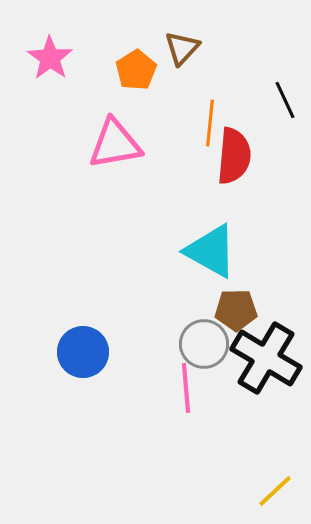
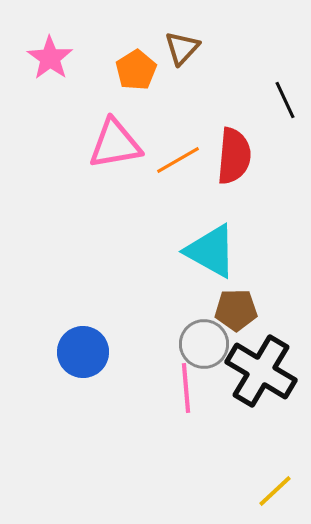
orange line: moved 32 px left, 37 px down; rotated 54 degrees clockwise
black cross: moved 5 px left, 13 px down
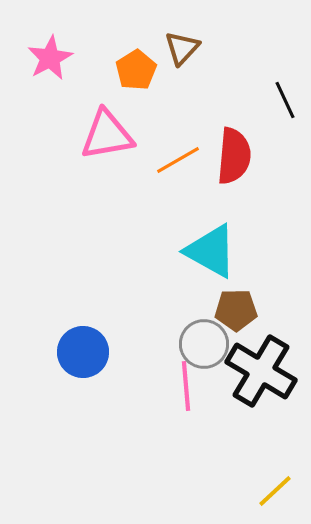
pink star: rotated 9 degrees clockwise
pink triangle: moved 8 px left, 9 px up
pink line: moved 2 px up
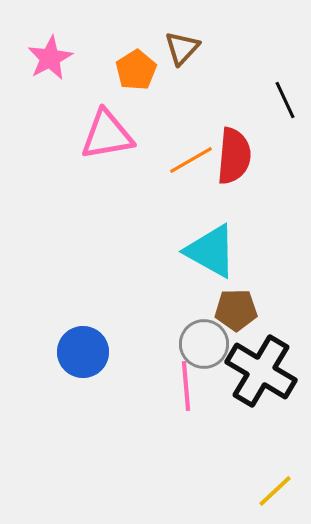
orange line: moved 13 px right
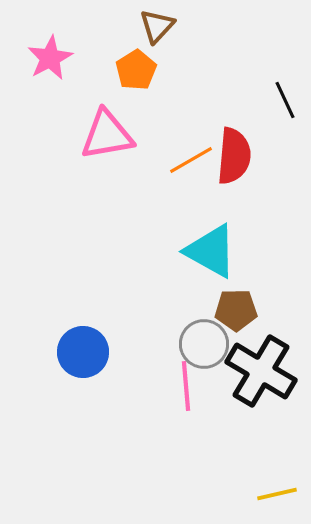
brown triangle: moved 25 px left, 22 px up
yellow line: moved 2 px right, 3 px down; rotated 30 degrees clockwise
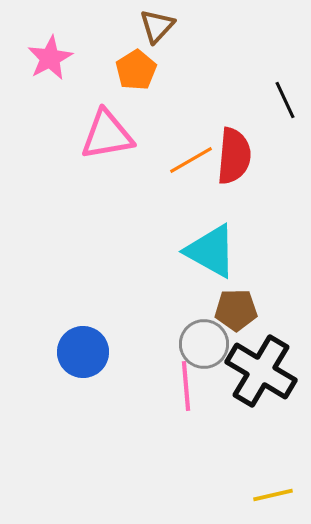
yellow line: moved 4 px left, 1 px down
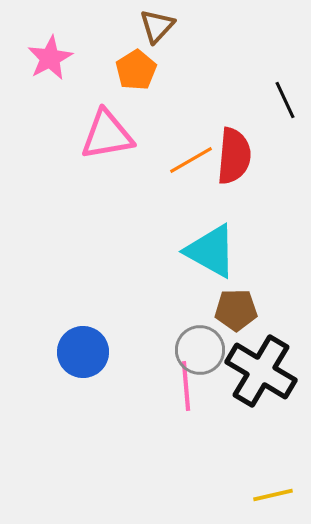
gray circle: moved 4 px left, 6 px down
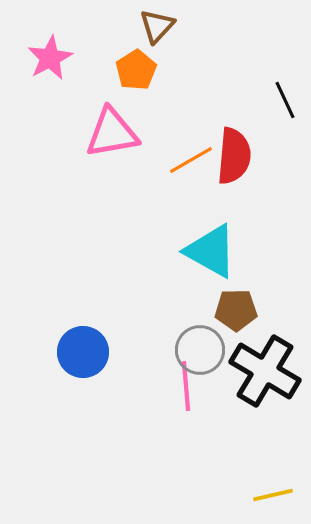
pink triangle: moved 5 px right, 2 px up
black cross: moved 4 px right
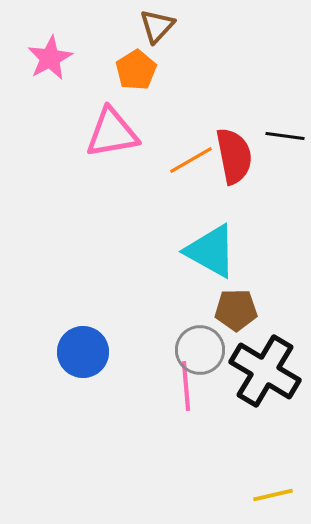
black line: moved 36 px down; rotated 57 degrees counterclockwise
red semicircle: rotated 16 degrees counterclockwise
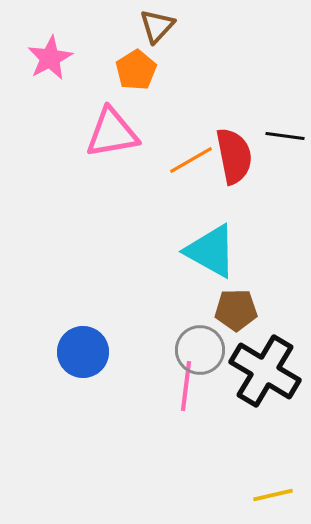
pink line: rotated 12 degrees clockwise
